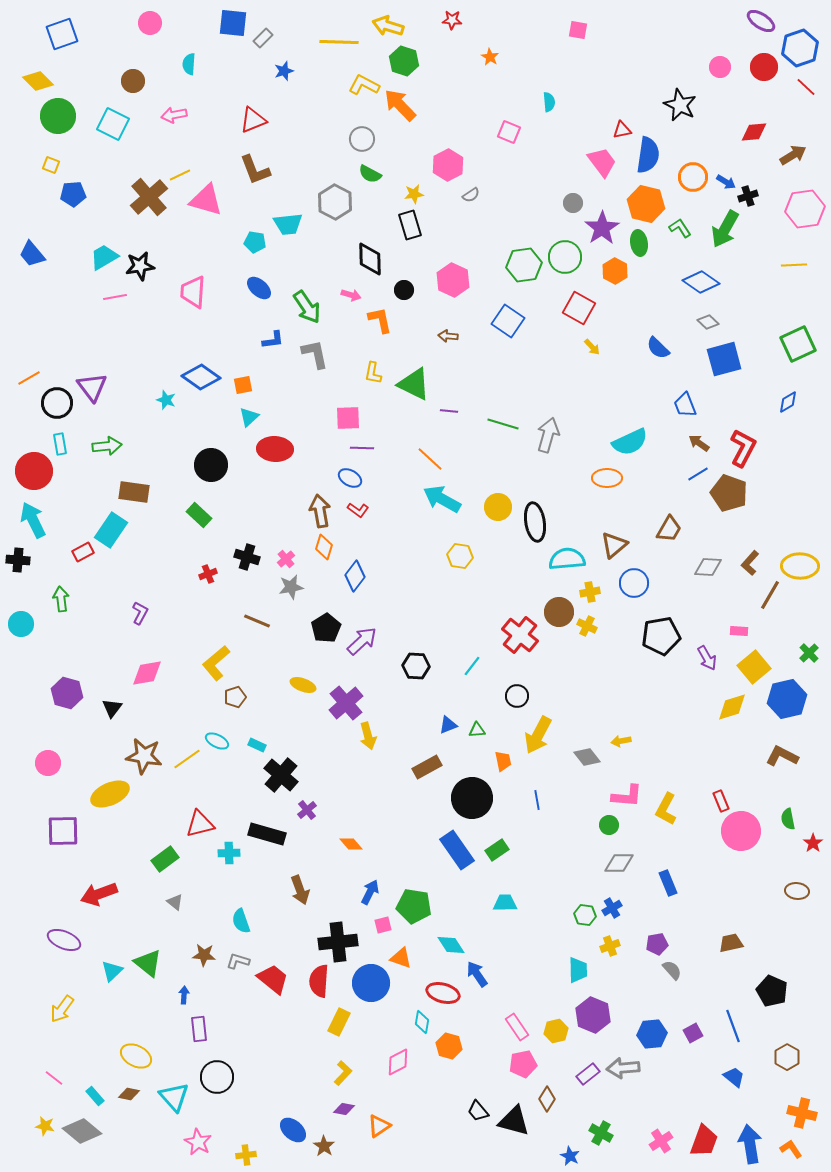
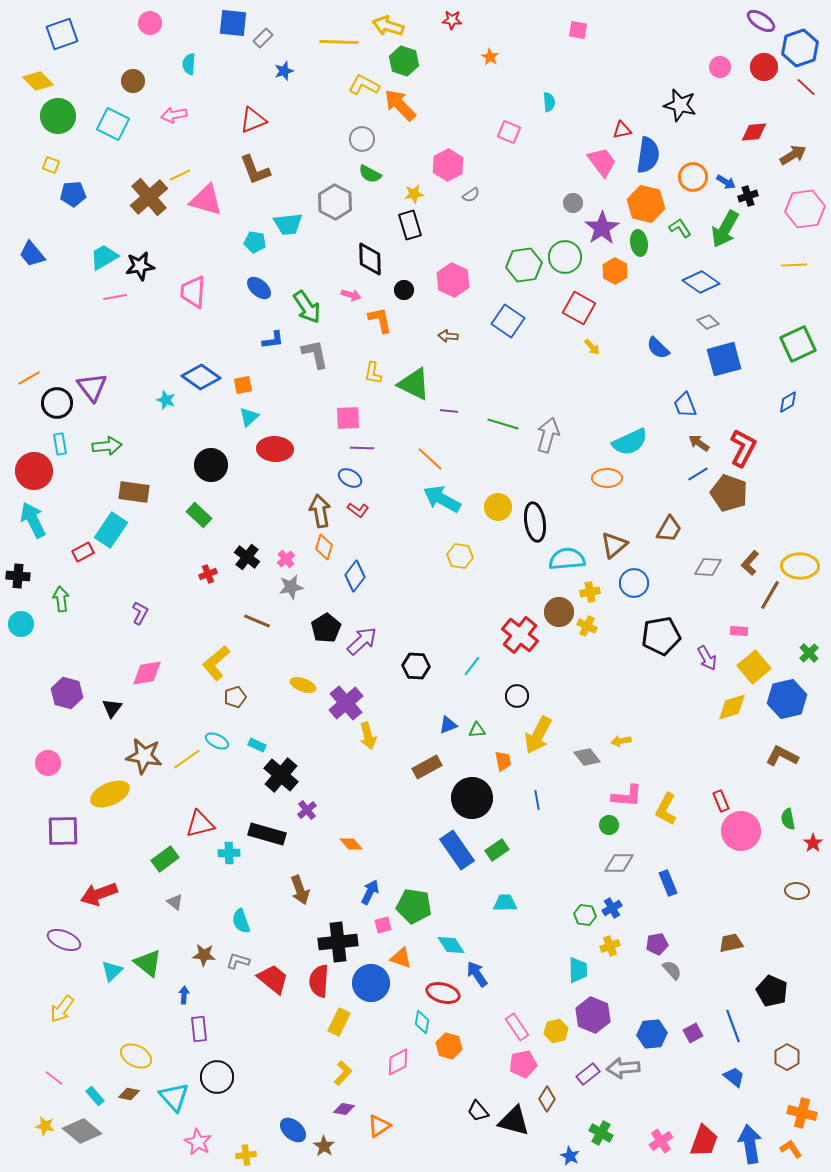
black star at (680, 105): rotated 12 degrees counterclockwise
black cross at (247, 557): rotated 20 degrees clockwise
black cross at (18, 560): moved 16 px down
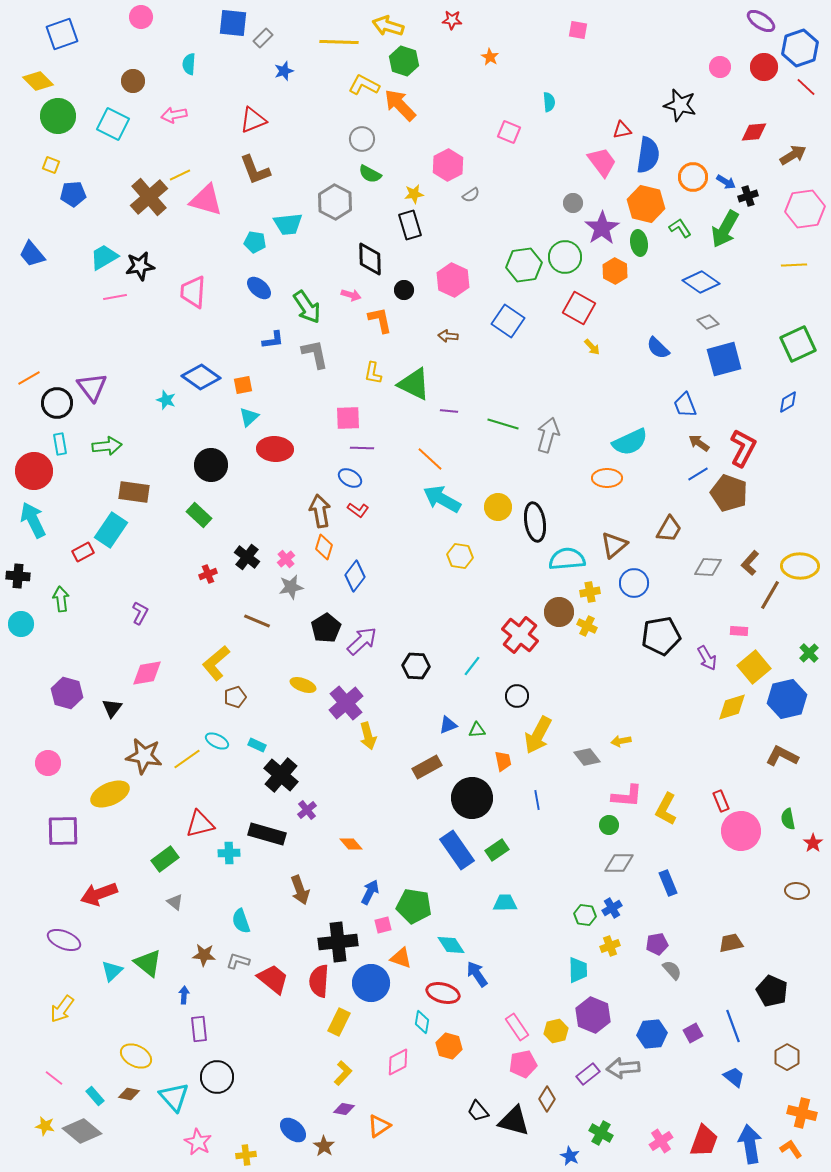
pink circle at (150, 23): moved 9 px left, 6 px up
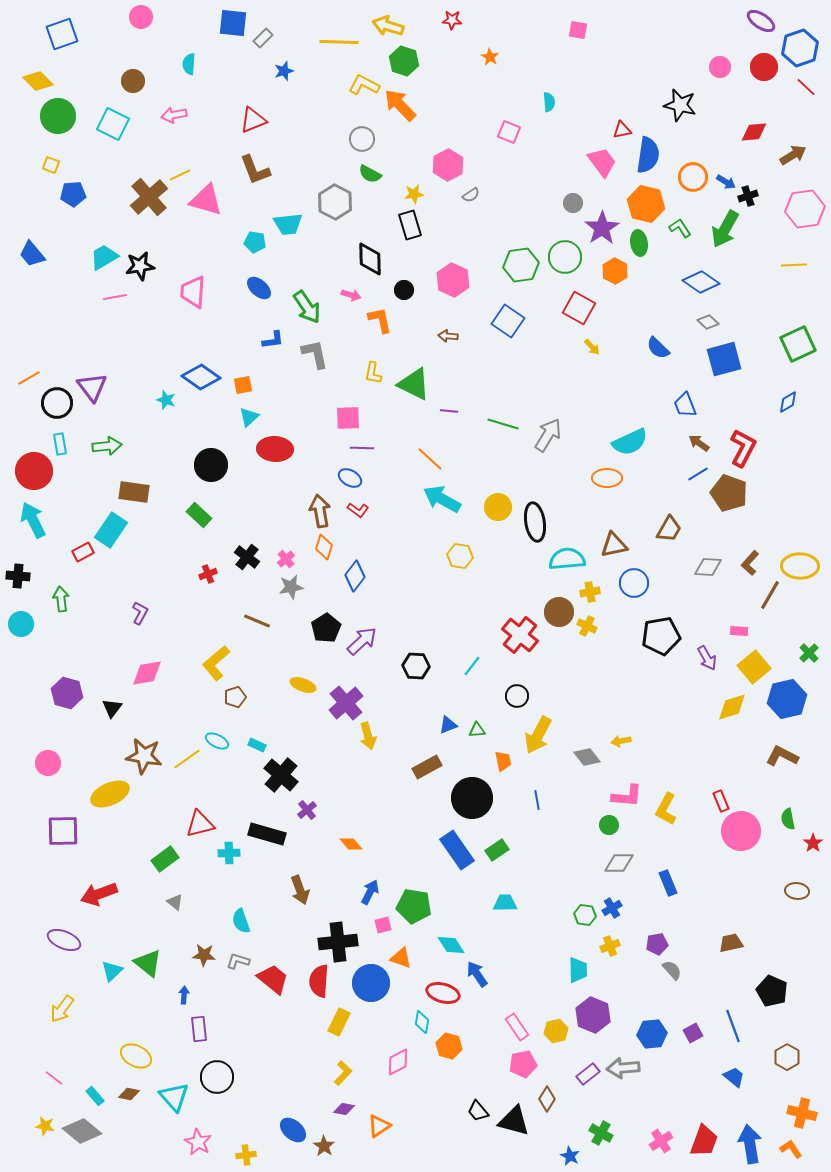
green hexagon at (524, 265): moved 3 px left
gray arrow at (548, 435): rotated 16 degrees clockwise
brown triangle at (614, 545): rotated 28 degrees clockwise
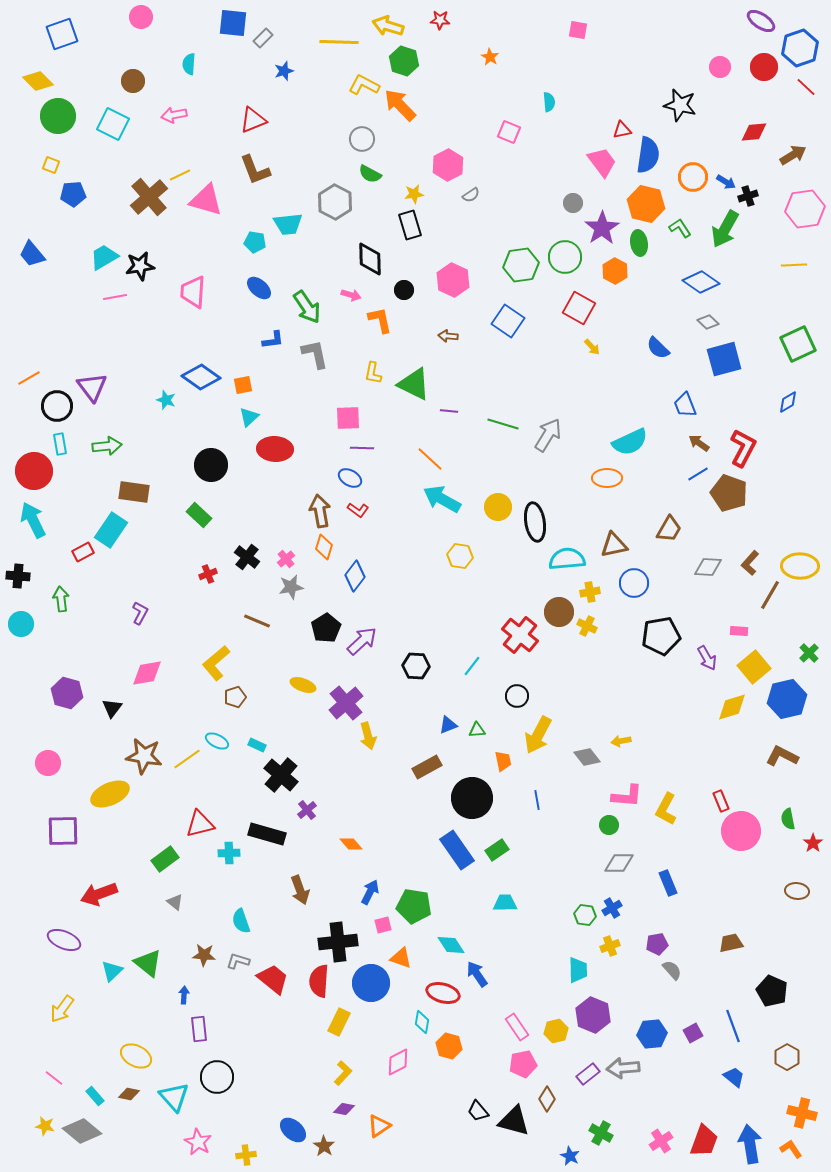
red star at (452, 20): moved 12 px left
black circle at (57, 403): moved 3 px down
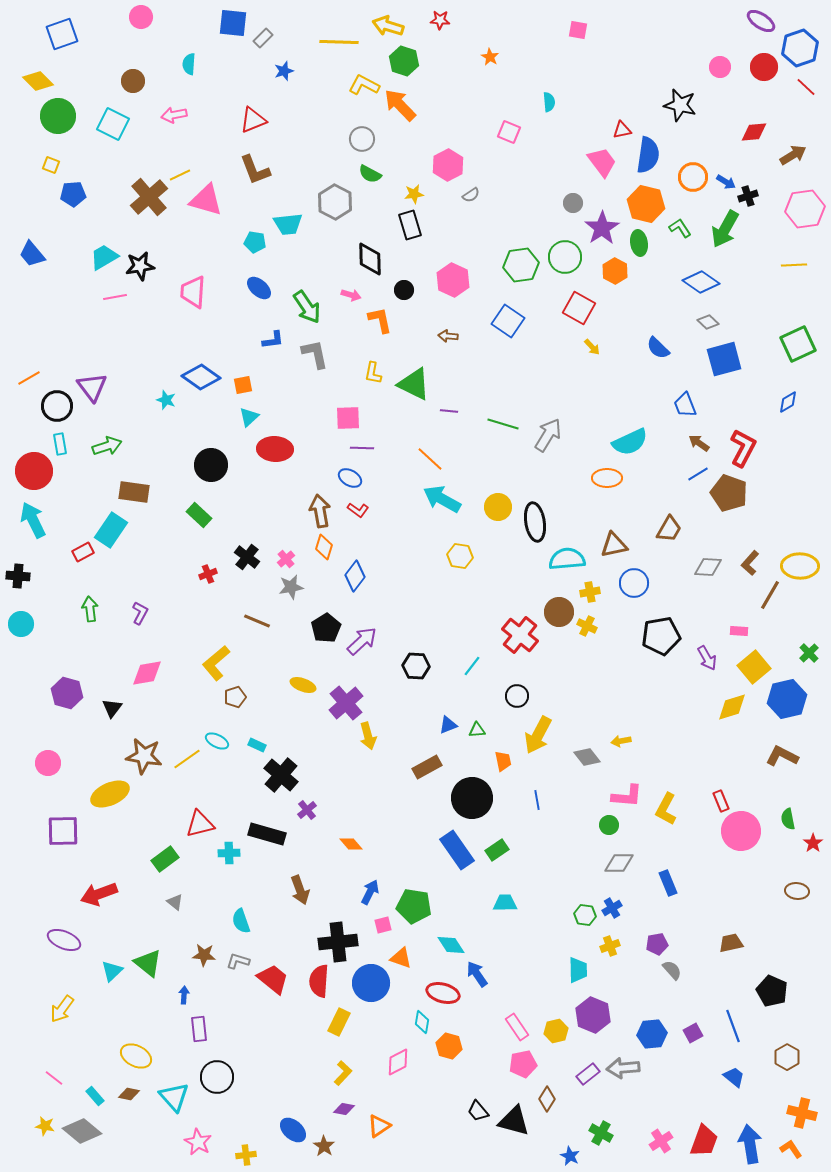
green arrow at (107, 446): rotated 12 degrees counterclockwise
green arrow at (61, 599): moved 29 px right, 10 px down
